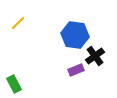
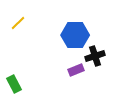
blue hexagon: rotated 8 degrees counterclockwise
black cross: rotated 18 degrees clockwise
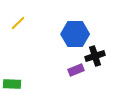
blue hexagon: moved 1 px up
green rectangle: moved 2 px left; rotated 60 degrees counterclockwise
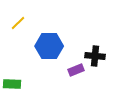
blue hexagon: moved 26 px left, 12 px down
black cross: rotated 24 degrees clockwise
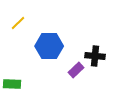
purple rectangle: rotated 21 degrees counterclockwise
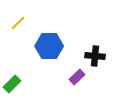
purple rectangle: moved 1 px right, 7 px down
green rectangle: rotated 48 degrees counterclockwise
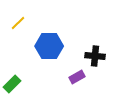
purple rectangle: rotated 14 degrees clockwise
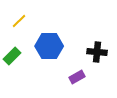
yellow line: moved 1 px right, 2 px up
black cross: moved 2 px right, 4 px up
green rectangle: moved 28 px up
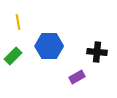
yellow line: moved 1 px left, 1 px down; rotated 56 degrees counterclockwise
green rectangle: moved 1 px right
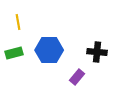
blue hexagon: moved 4 px down
green rectangle: moved 1 px right, 3 px up; rotated 30 degrees clockwise
purple rectangle: rotated 21 degrees counterclockwise
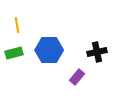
yellow line: moved 1 px left, 3 px down
black cross: rotated 18 degrees counterclockwise
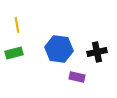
blue hexagon: moved 10 px right, 1 px up; rotated 8 degrees clockwise
purple rectangle: rotated 63 degrees clockwise
